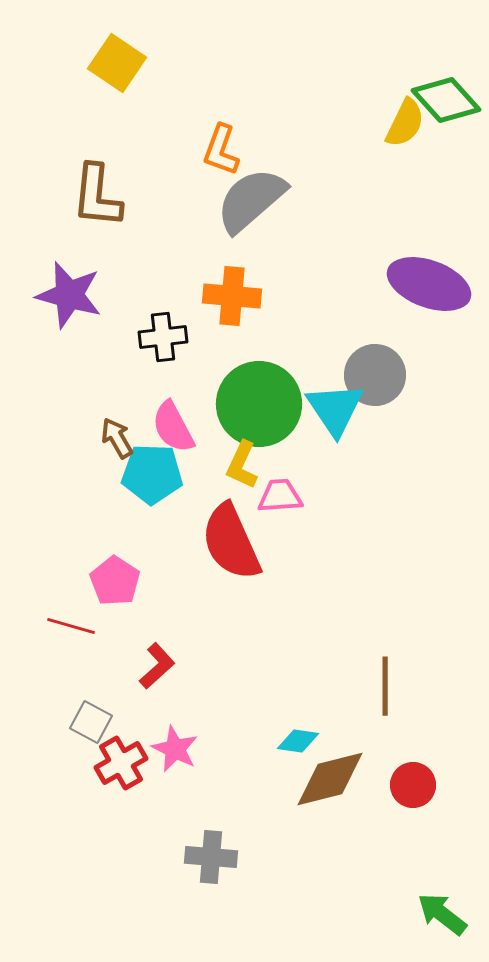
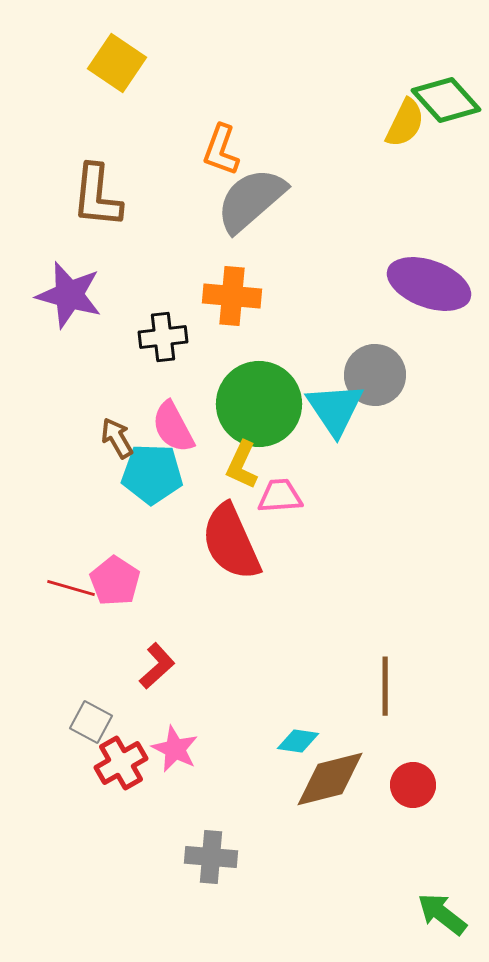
red line: moved 38 px up
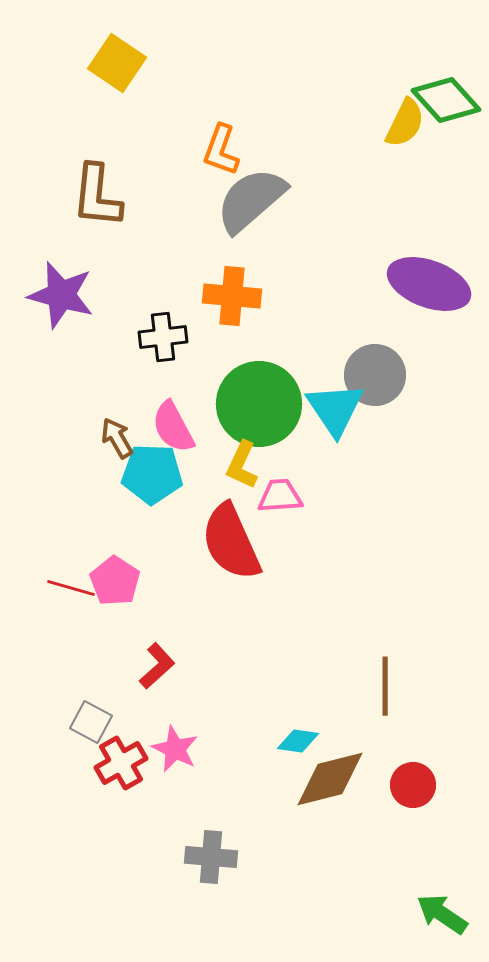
purple star: moved 8 px left
green arrow: rotated 4 degrees counterclockwise
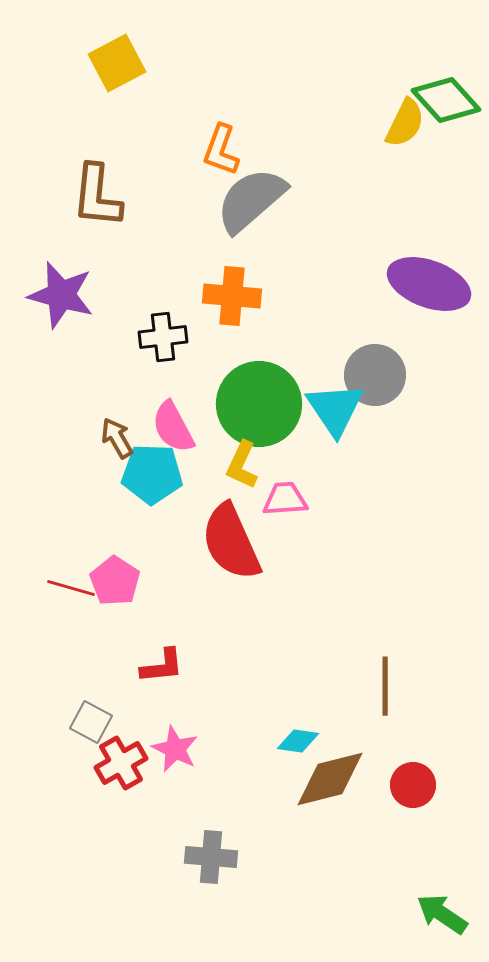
yellow square: rotated 28 degrees clockwise
pink trapezoid: moved 5 px right, 3 px down
red L-shape: moved 5 px right; rotated 36 degrees clockwise
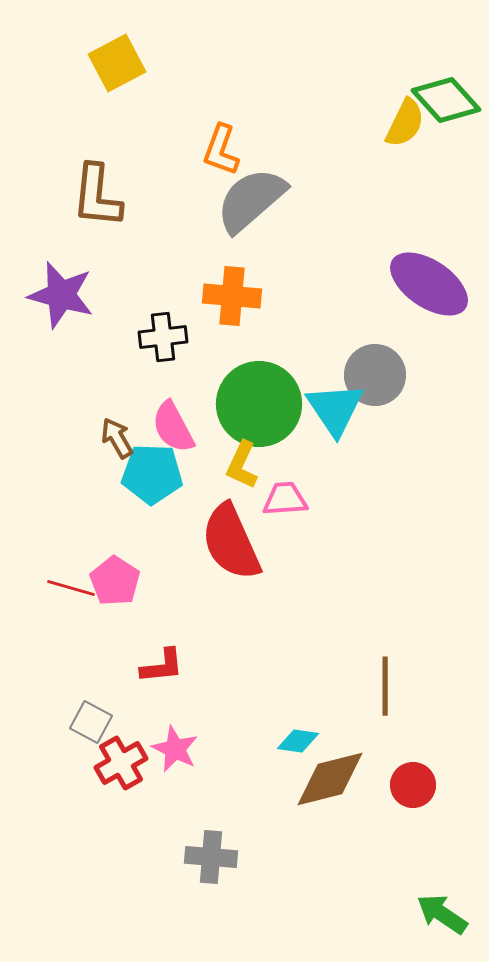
purple ellipse: rotated 14 degrees clockwise
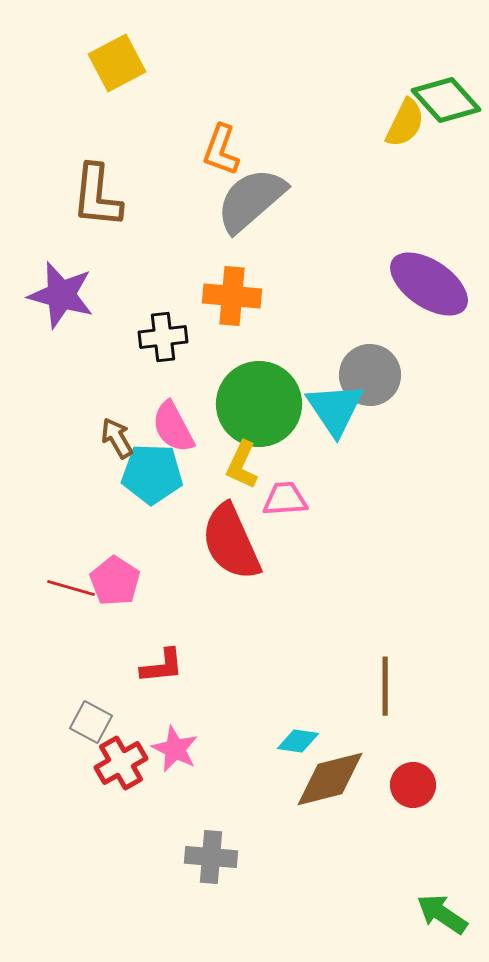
gray circle: moved 5 px left
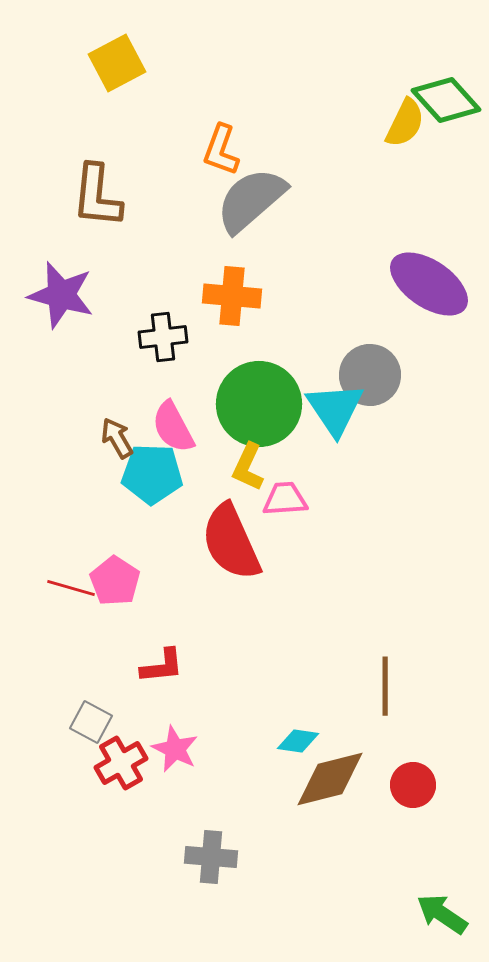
yellow L-shape: moved 6 px right, 2 px down
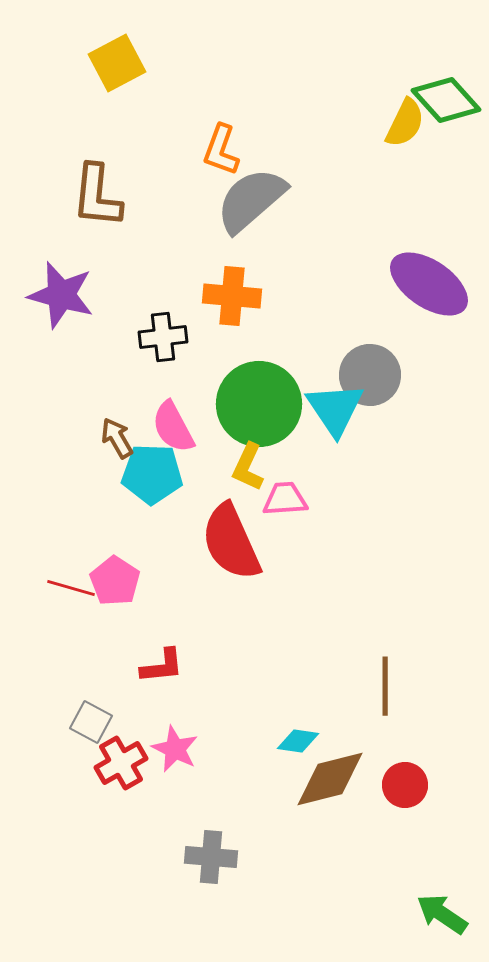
red circle: moved 8 px left
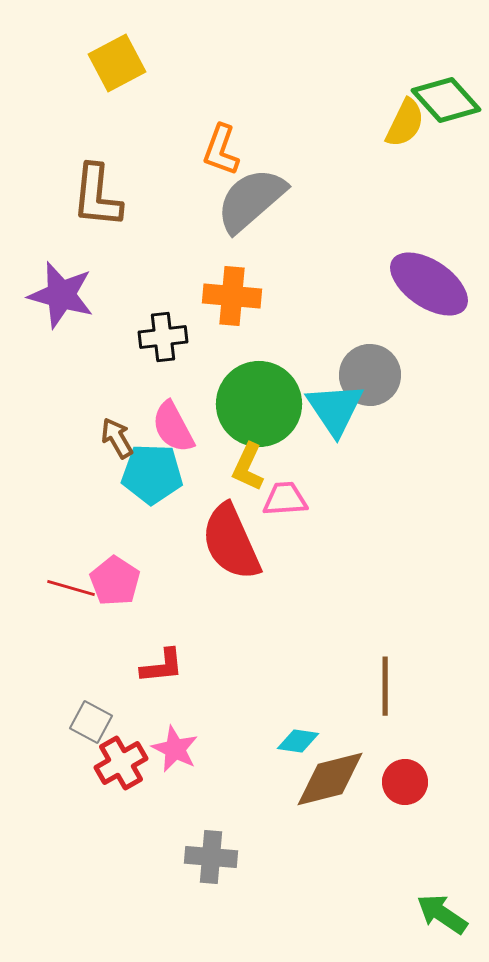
red circle: moved 3 px up
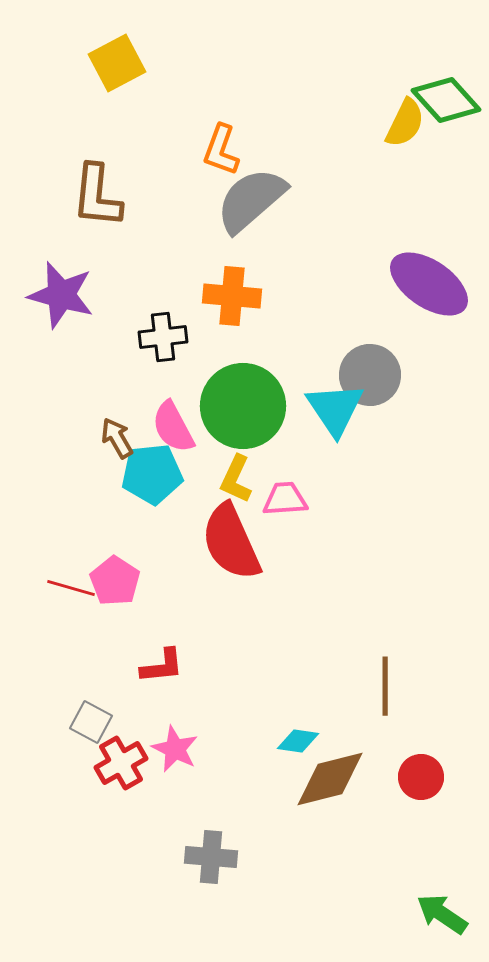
green circle: moved 16 px left, 2 px down
yellow L-shape: moved 12 px left, 12 px down
cyan pentagon: rotated 8 degrees counterclockwise
red circle: moved 16 px right, 5 px up
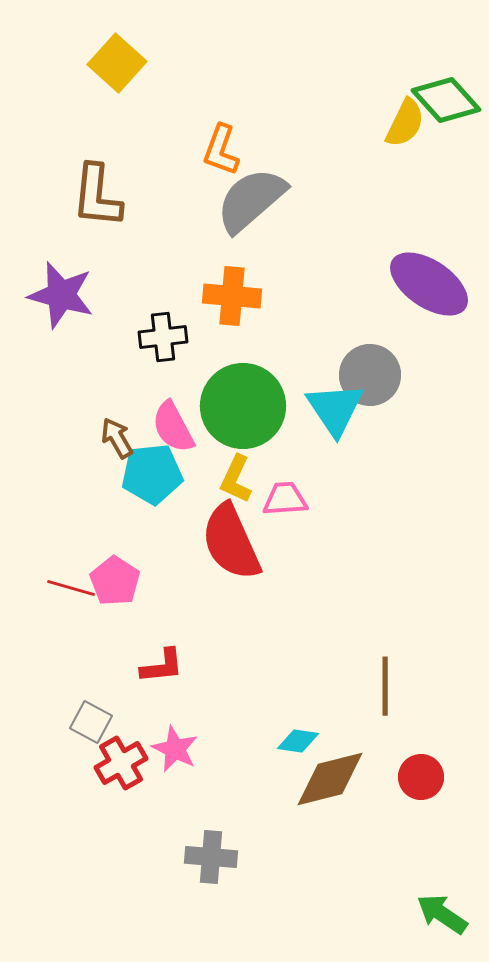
yellow square: rotated 20 degrees counterclockwise
